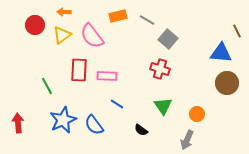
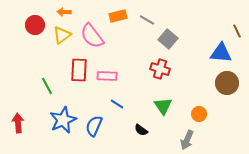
orange circle: moved 2 px right
blue semicircle: moved 1 px down; rotated 60 degrees clockwise
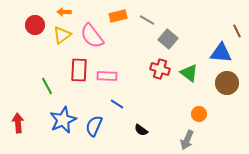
green triangle: moved 26 px right, 33 px up; rotated 18 degrees counterclockwise
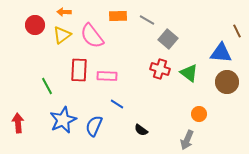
orange rectangle: rotated 12 degrees clockwise
brown circle: moved 1 px up
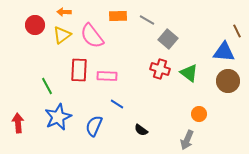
blue triangle: moved 3 px right, 1 px up
brown circle: moved 1 px right, 1 px up
blue star: moved 5 px left, 3 px up
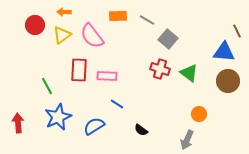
blue semicircle: rotated 35 degrees clockwise
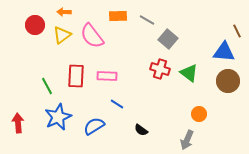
red rectangle: moved 3 px left, 6 px down
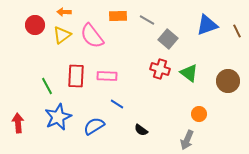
blue triangle: moved 17 px left, 27 px up; rotated 25 degrees counterclockwise
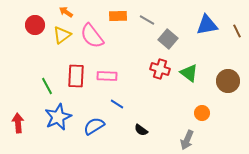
orange arrow: moved 2 px right; rotated 32 degrees clockwise
blue triangle: rotated 10 degrees clockwise
orange circle: moved 3 px right, 1 px up
